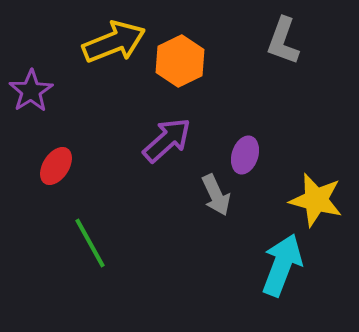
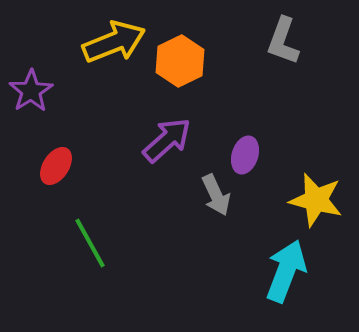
cyan arrow: moved 4 px right, 6 px down
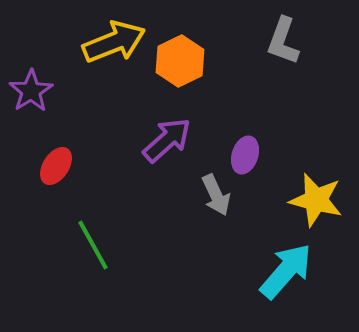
green line: moved 3 px right, 2 px down
cyan arrow: rotated 20 degrees clockwise
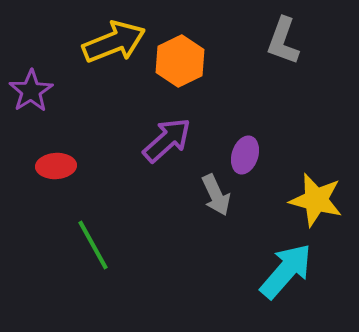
red ellipse: rotated 54 degrees clockwise
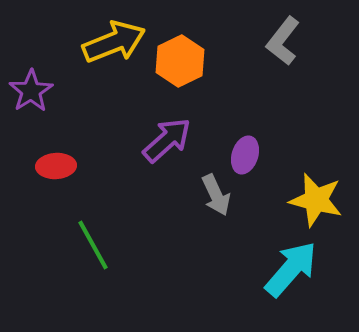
gray L-shape: rotated 18 degrees clockwise
cyan arrow: moved 5 px right, 2 px up
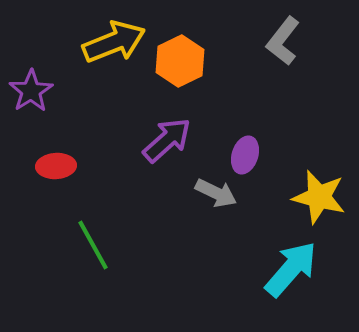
gray arrow: moved 2 px up; rotated 39 degrees counterclockwise
yellow star: moved 3 px right, 3 px up
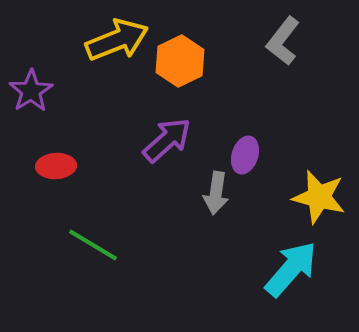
yellow arrow: moved 3 px right, 2 px up
gray arrow: rotated 72 degrees clockwise
green line: rotated 30 degrees counterclockwise
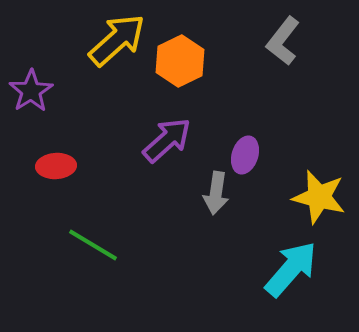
yellow arrow: rotated 20 degrees counterclockwise
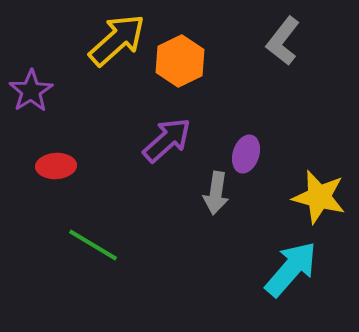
purple ellipse: moved 1 px right, 1 px up
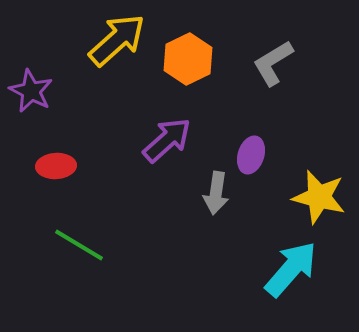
gray L-shape: moved 10 px left, 22 px down; rotated 21 degrees clockwise
orange hexagon: moved 8 px right, 2 px up
purple star: rotated 12 degrees counterclockwise
purple ellipse: moved 5 px right, 1 px down
green line: moved 14 px left
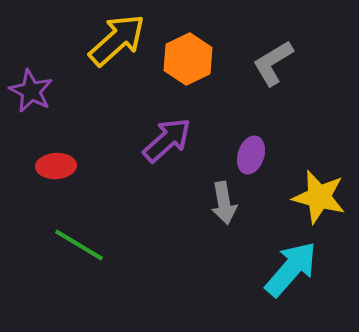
gray arrow: moved 8 px right, 10 px down; rotated 18 degrees counterclockwise
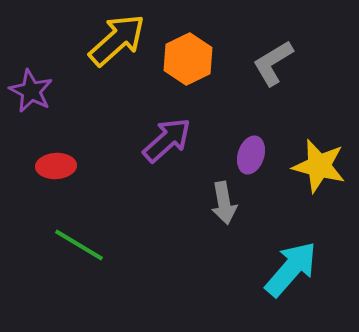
yellow star: moved 31 px up
